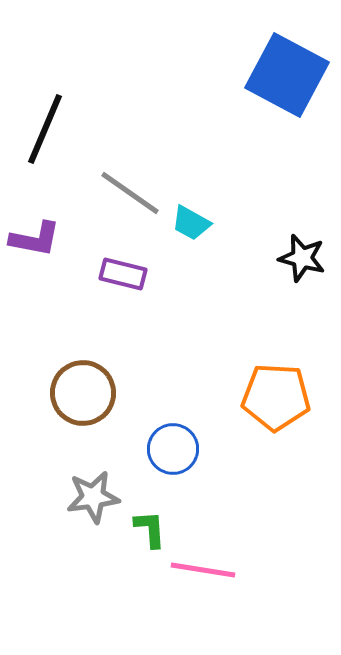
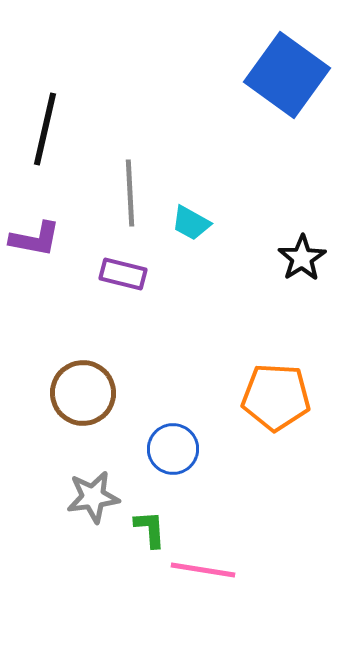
blue square: rotated 8 degrees clockwise
black line: rotated 10 degrees counterclockwise
gray line: rotated 52 degrees clockwise
black star: rotated 24 degrees clockwise
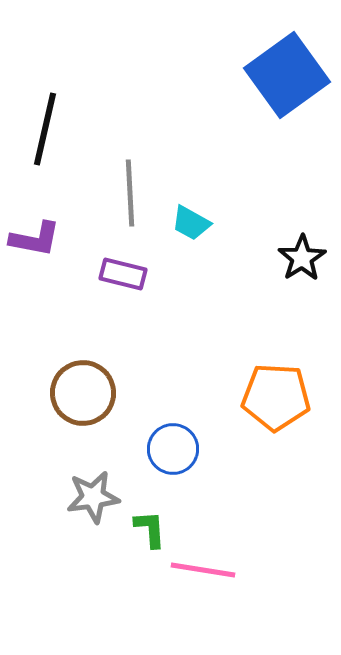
blue square: rotated 18 degrees clockwise
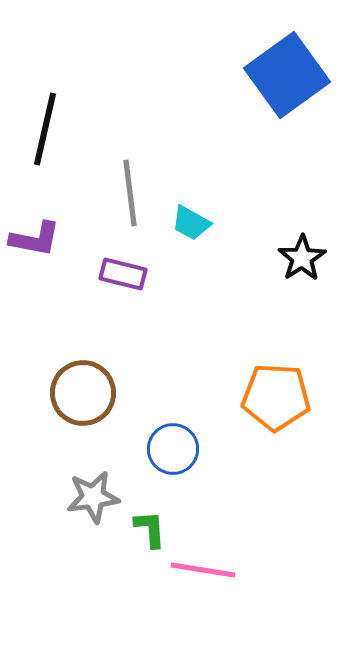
gray line: rotated 4 degrees counterclockwise
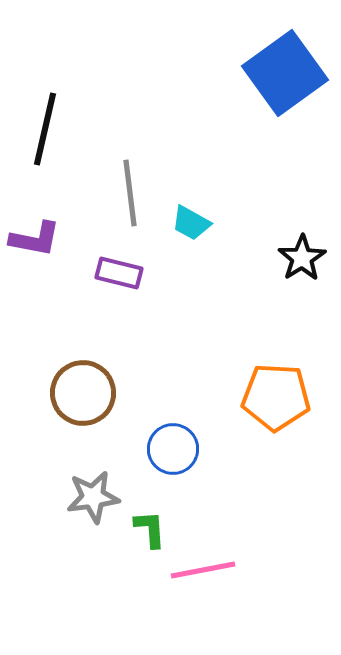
blue square: moved 2 px left, 2 px up
purple rectangle: moved 4 px left, 1 px up
pink line: rotated 20 degrees counterclockwise
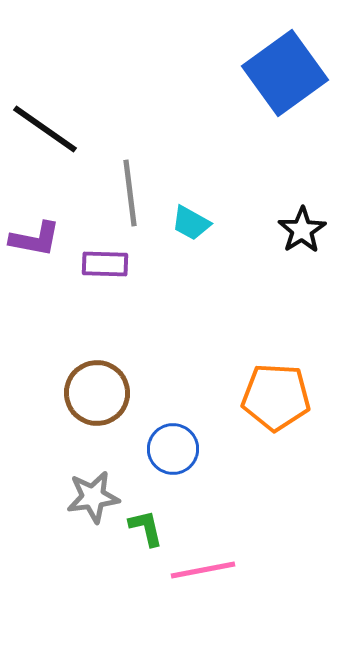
black line: rotated 68 degrees counterclockwise
black star: moved 28 px up
purple rectangle: moved 14 px left, 9 px up; rotated 12 degrees counterclockwise
brown circle: moved 14 px right
green L-shape: moved 4 px left, 1 px up; rotated 9 degrees counterclockwise
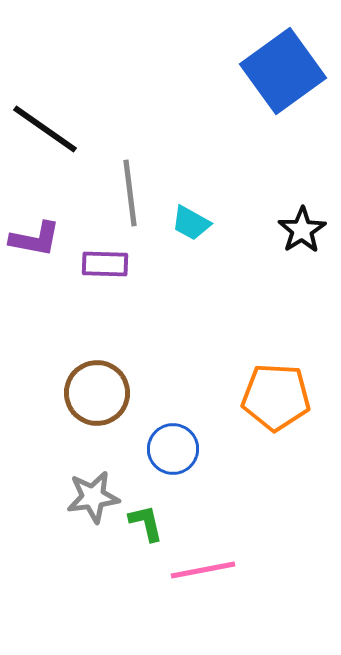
blue square: moved 2 px left, 2 px up
green L-shape: moved 5 px up
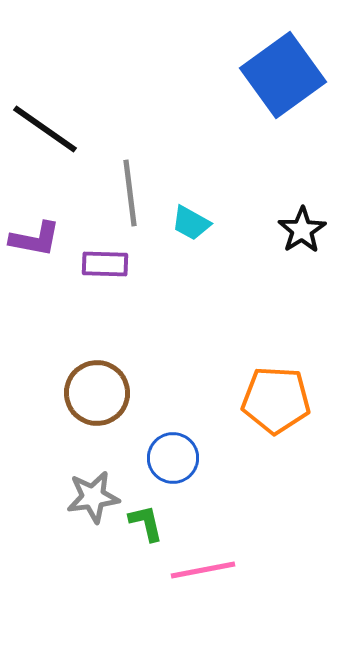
blue square: moved 4 px down
orange pentagon: moved 3 px down
blue circle: moved 9 px down
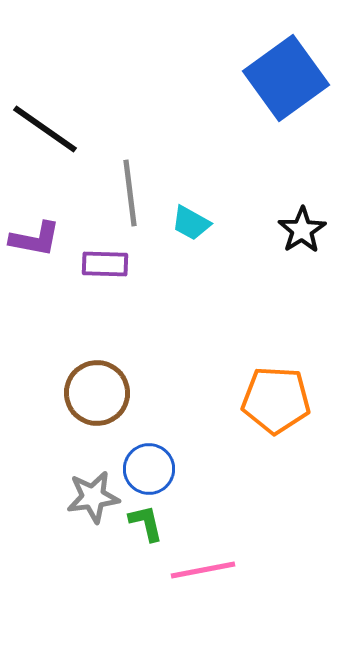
blue square: moved 3 px right, 3 px down
blue circle: moved 24 px left, 11 px down
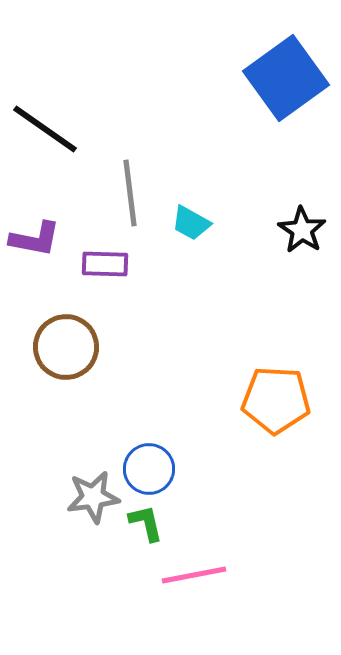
black star: rotated 6 degrees counterclockwise
brown circle: moved 31 px left, 46 px up
pink line: moved 9 px left, 5 px down
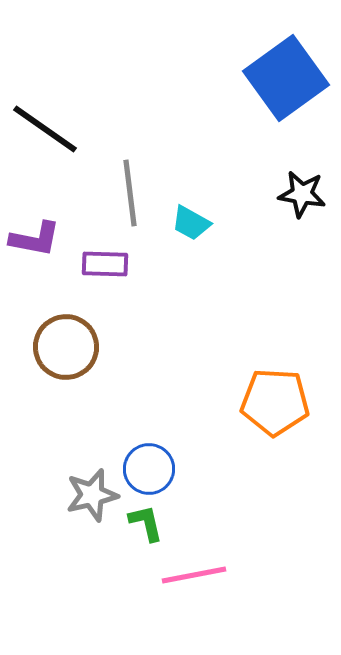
black star: moved 36 px up; rotated 24 degrees counterclockwise
orange pentagon: moved 1 px left, 2 px down
gray star: moved 1 px left, 2 px up; rotated 6 degrees counterclockwise
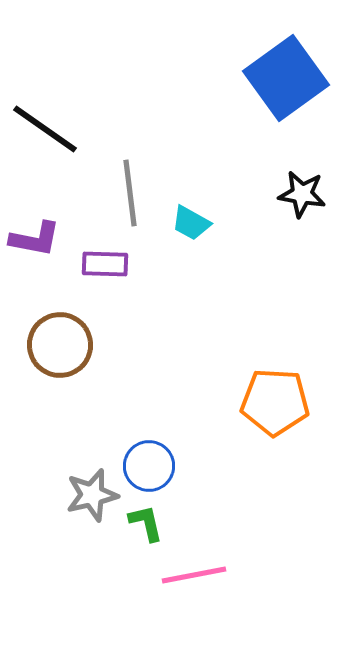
brown circle: moved 6 px left, 2 px up
blue circle: moved 3 px up
